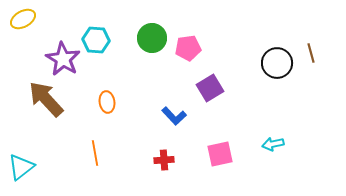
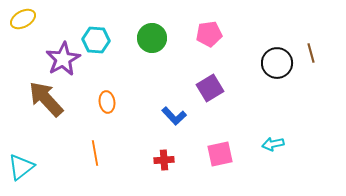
pink pentagon: moved 21 px right, 14 px up
purple star: rotated 12 degrees clockwise
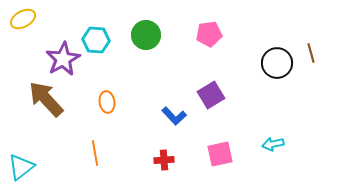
green circle: moved 6 px left, 3 px up
purple square: moved 1 px right, 7 px down
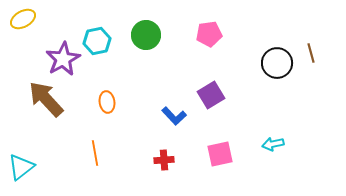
cyan hexagon: moved 1 px right, 1 px down; rotated 16 degrees counterclockwise
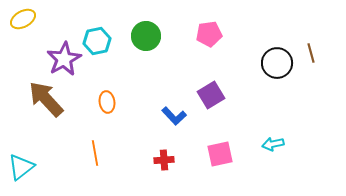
green circle: moved 1 px down
purple star: moved 1 px right
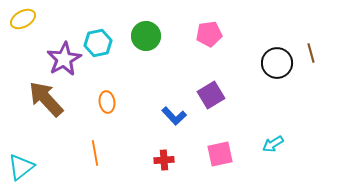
cyan hexagon: moved 1 px right, 2 px down
cyan arrow: rotated 20 degrees counterclockwise
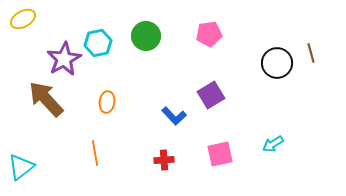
orange ellipse: rotated 15 degrees clockwise
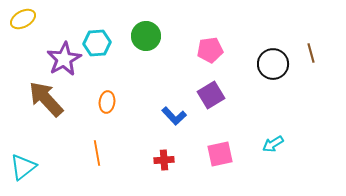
pink pentagon: moved 1 px right, 16 px down
cyan hexagon: moved 1 px left; rotated 8 degrees clockwise
black circle: moved 4 px left, 1 px down
orange line: moved 2 px right
cyan triangle: moved 2 px right
